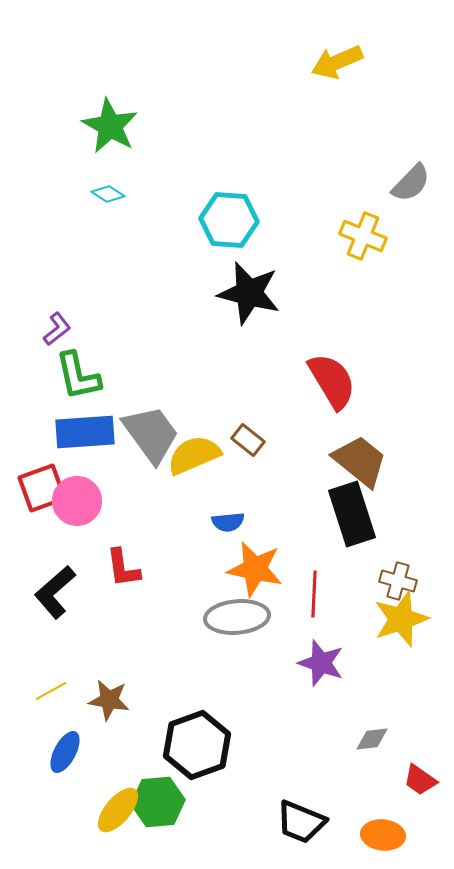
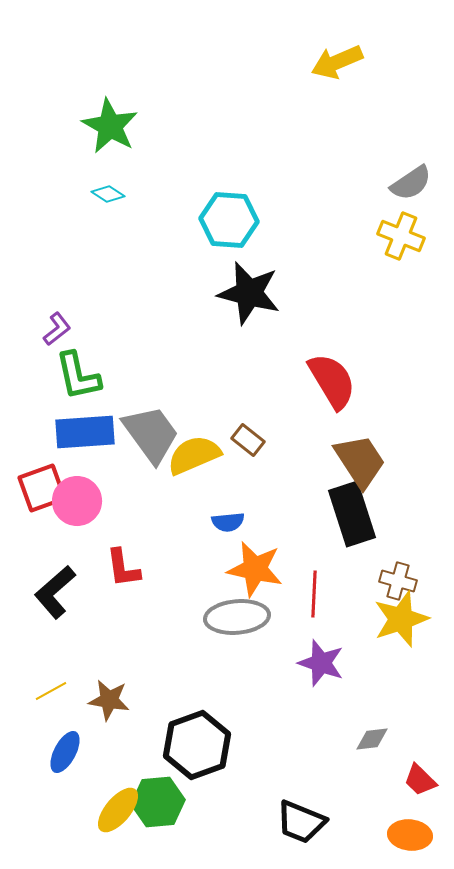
gray semicircle: rotated 12 degrees clockwise
yellow cross: moved 38 px right
brown trapezoid: rotated 18 degrees clockwise
red trapezoid: rotated 9 degrees clockwise
orange ellipse: moved 27 px right
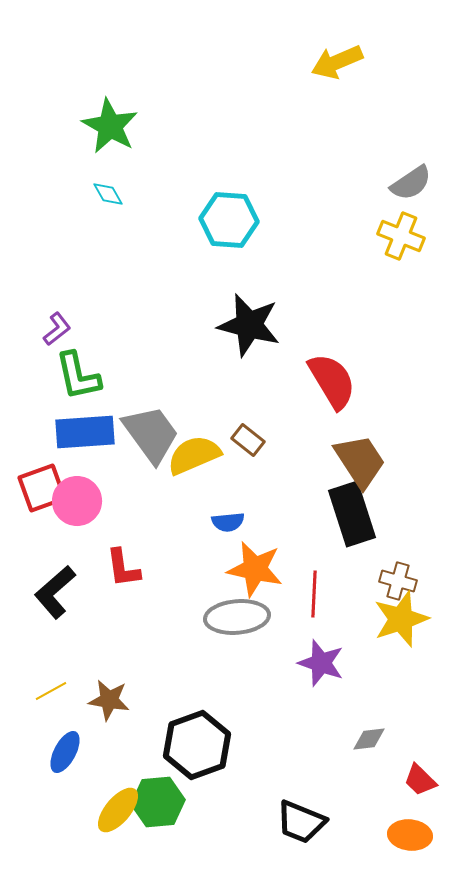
cyan diamond: rotated 28 degrees clockwise
black star: moved 32 px down
gray diamond: moved 3 px left
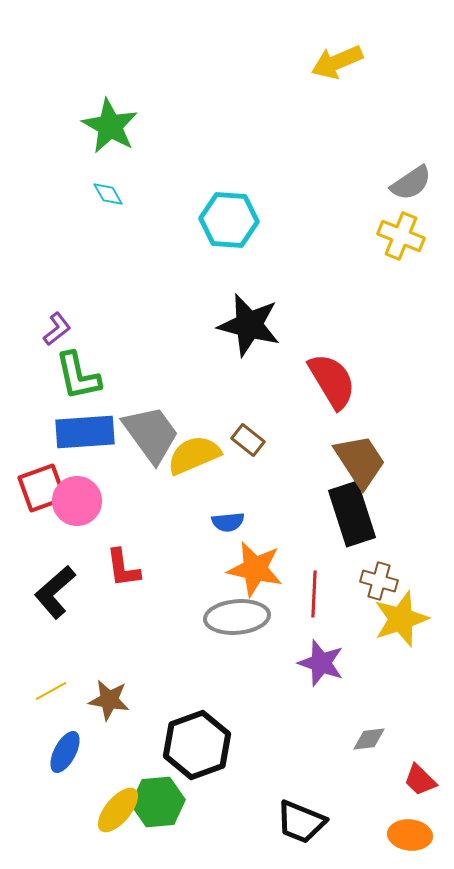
brown cross: moved 19 px left
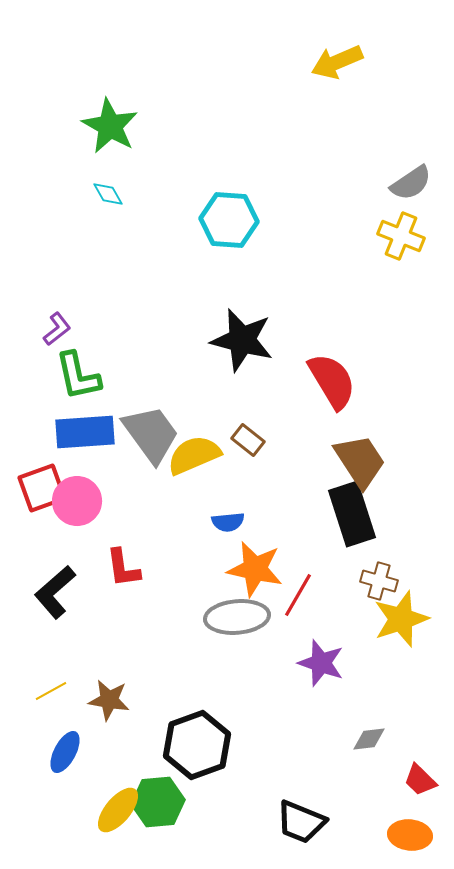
black star: moved 7 px left, 15 px down
red line: moved 16 px left, 1 px down; rotated 27 degrees clockwise
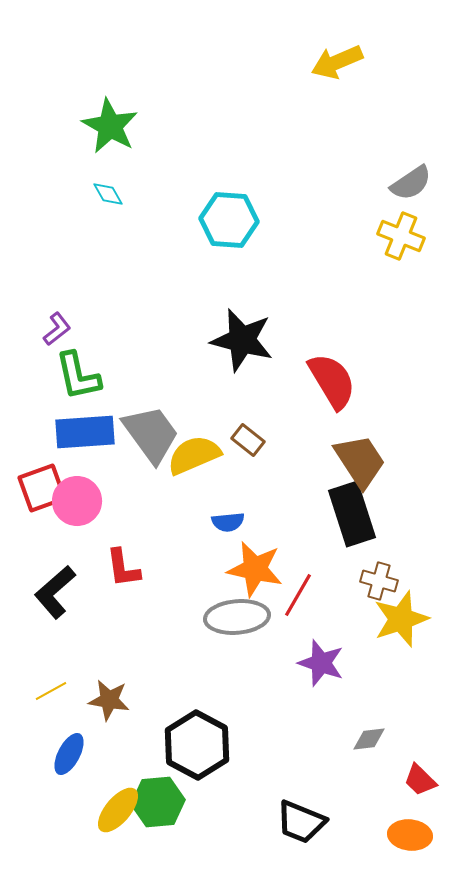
black hexagon: rotated 12 degrees counterclockwise
blue ellipse: moved 4 px right, 2 px down
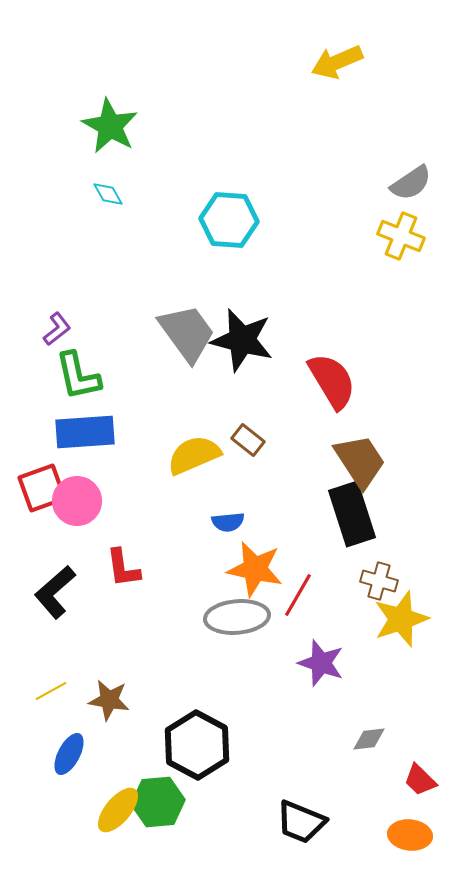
gray trapezoid: moved 36 px right, 101 px up
